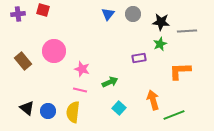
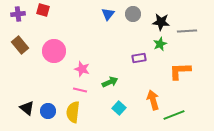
brown rectangle: moved 3 px left, 16 px up
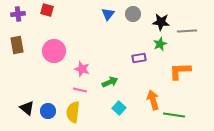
red square: moved 4 px right
brown rectangle: moved 3 px left; rotated 30 degrees clockwise
green line: rotated 30 degrees clockwise
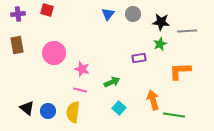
pink circle: moved 2 px down
green arrow: moved 2 px right
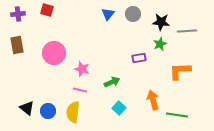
green line: moved 3 px right
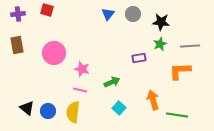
gray line: moved 3 px right, 15 px down
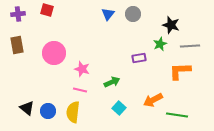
black star: moved 10 px right, 3 px down; rotated 12 degrees clockwise
orange arrow: rotated 102 degrees counterclockwise
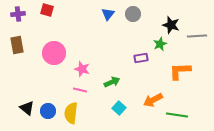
gray line: moved 7 px right, 10 px up
purple rectangle: moved 2 px right
yellow semicircle: moved 2 px left, 1 px down
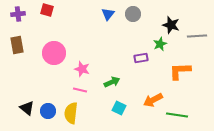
cyan square: rotated 16 degrees counterclockwise
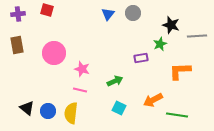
gray circle: moved 1 px up
green arrow: moved 3 px right, 1 px up
